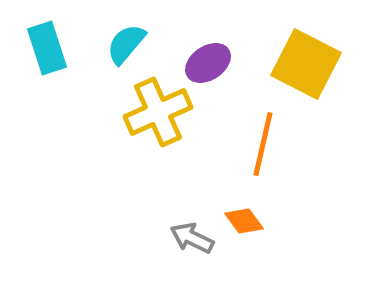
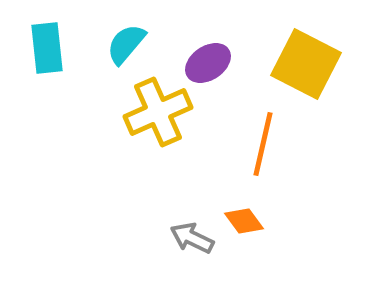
cyan rectangle: rotated 12 degrees clockwise
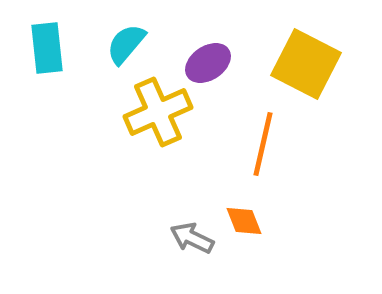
orange diamond: rotated 15 degrees clockwise
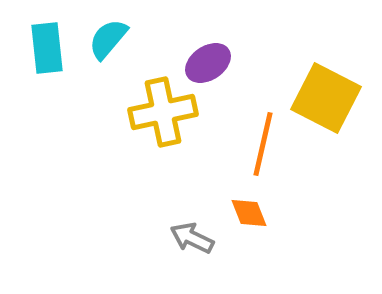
cyan semicircle: moved 18 px left, 5 px up
yellow square: moved 20 px right, 34 px down
yellow cross: moved 5 px right; rotated 12 degrees clockwise
orange diamond: moved 5 px right, 8 px up
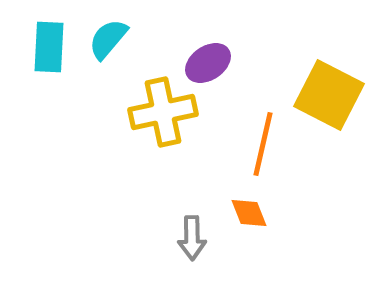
cyan rectangle: moved 2 px right, 1 px up; rotated 9 degrees clockwise
yellow square: moved 3 px right, 3 px up
gray arrow: rotated 117 degrees counterclockwise
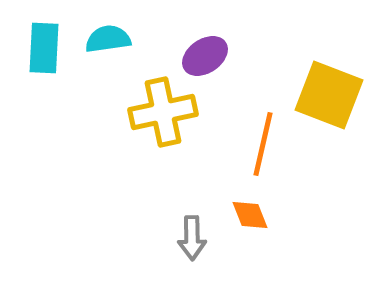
cyan semicircle: rotated 42 degrees clockwise
cyan rectangle: moved 5 px left, 1 px down
purple ellipse: moved 3 px left, 7 px up
yellow square: rotated 6 degrees counterclockwise
orange diamond: moved 1 px right, 2 px down
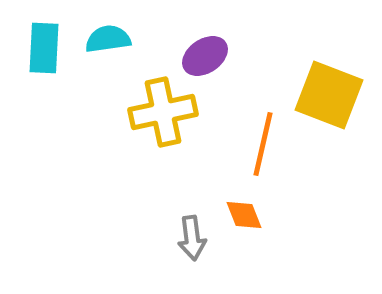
orange diamond: moved 6 px left
gray arrow: rotated 6 degrees counterclockwise
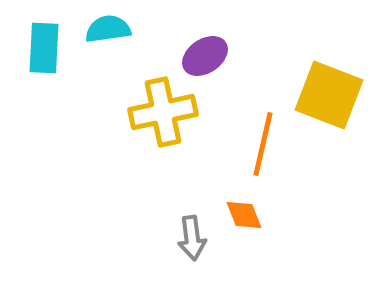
cyan semicircle: moved 10 px up
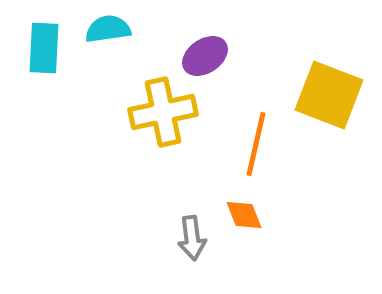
orange line: moved 7 px left
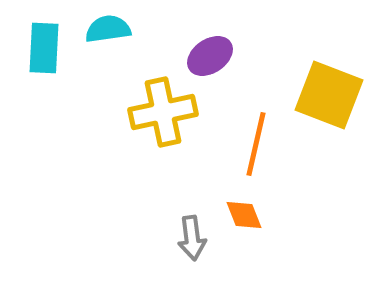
purple ellipse: moved 5 px right
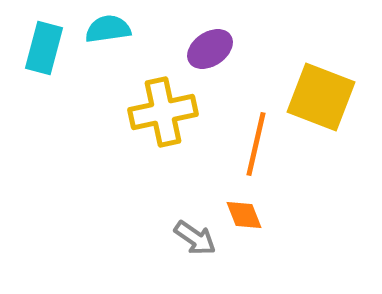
cyan rectangle: rotated 12 degrees clockwise
purple ellipse: moved 7 px up
yellow square: moved 8 px left, 2 px down
gray arrow: moved 3 px right; rotated 48 degrees counterclockwise
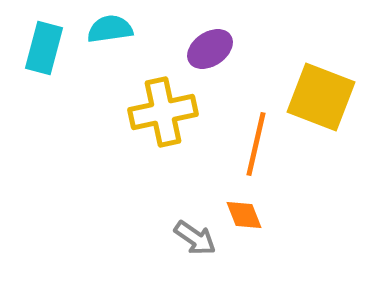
cyan semicircle: moved 2 px right
